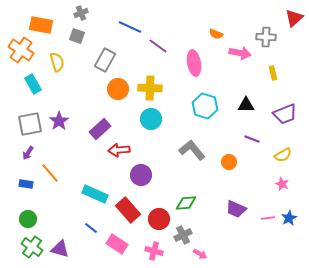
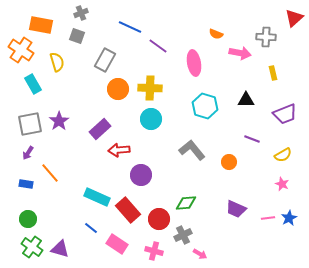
black triangle at (246, 105): moved 5 px up
cyan rectangle at (95, 194): moved 2 px right, 3 px down
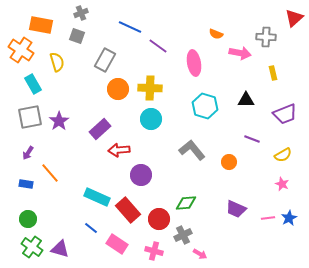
gray square at (30, 124): moved 7 px up
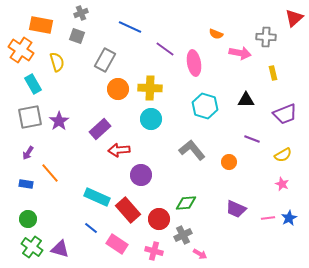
purple line at (158, 46): moved 7 px right, 3 px down
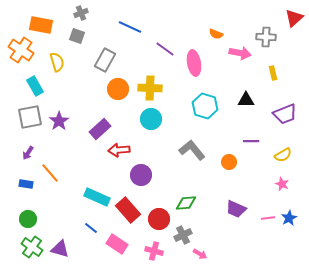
cyan rectangle at (33, 84): moved 2 px right, 2 px down
purple line at (252, 139): moved 1 px left, 2 px down; rotated 21 degrees counterclockwise
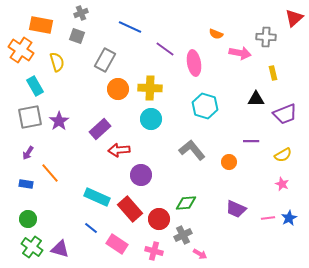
black triangle at (246, 100): moved 10 px right, 1 px up
red rectangle at (128, 210): moved 2 px right, 1 px up
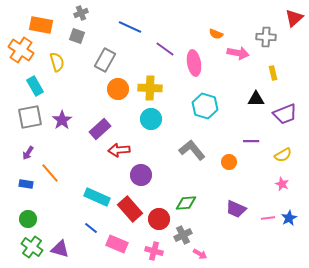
pink arrow at (240, 53): moved 2 px left
purple star at (59, 121): moved 3 px right, 1 px up
pink rectangle at (117, 244): rotated 10 degrees counterclockwise
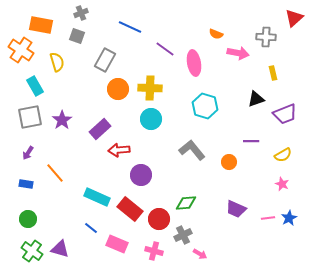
black triangle at (256, 99): rotated 18 degrees counterclockwise
orange line at (50, 173): moved 5 px right
red rectangle at (130, 209): rotated 10 degrees counterclockwise
green cross at (32, 247): moved 4 px down
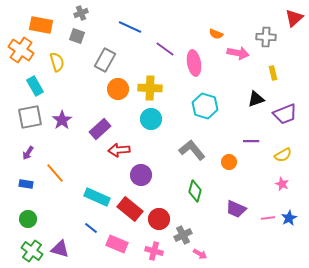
green diamond at (186, 203): moved 9 px right, 12 px up; rotated 70 degrees counterclockwise
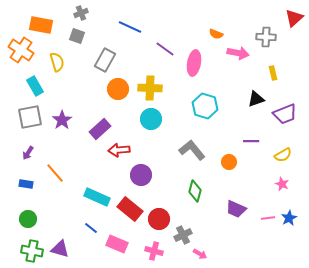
pink ellipse at (194, 63): rotated 20 degrees clockwise
green cross at (32, 251): rotated 25 degrees counterclockwise
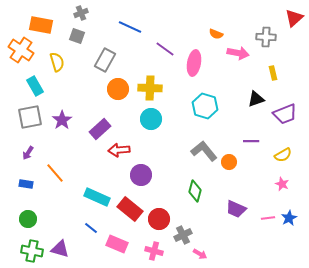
gray L-shape at (192, 150): moved 12 px right, 1 px down
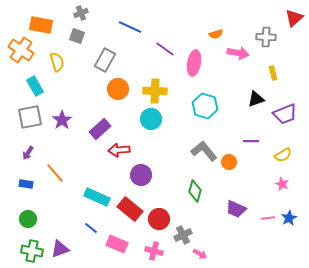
orange semicircle at (216, 34): rotated 40 degrees counterclockwise
yellow cross at (150, 88): moved 5 px right, 3 px down
purple triangle at (60, 249): rotated 36 degrees counterclockwise
